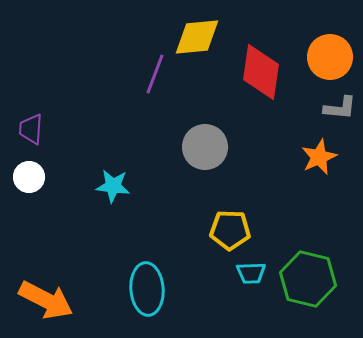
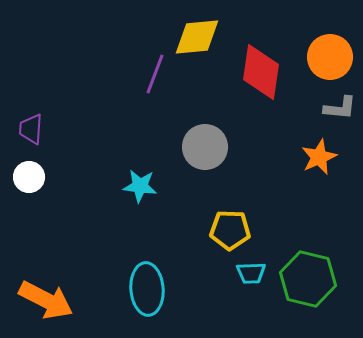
cyan star: moved 27 px right
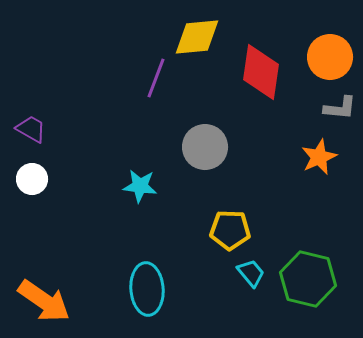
purple line: moved 1 px right, 4 px down
purple trapezoid: rotated 116 degrees clockwise
white circle: moved 3 px right, 2 px down
cyan trapezoid: rotated 128 degrees counterclockwise
orange arrow: moved 2 px left, 1 px down; rotated 8 degrees clockwise
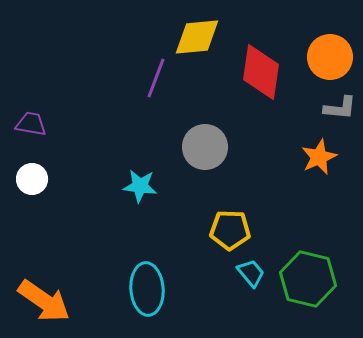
purple trapezoid: moved 5 px up; rotated 20 degrees counterclockwise
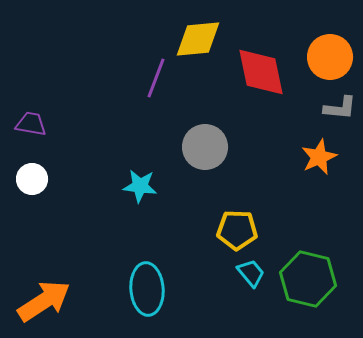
yellow diamond: moved 1 px right, 2 px down
red diamond: rotated 20 degrees counterclockwise
yellow pentagon: moved 7 px right
orange arrow: rotated 68 degrees counterclockwise
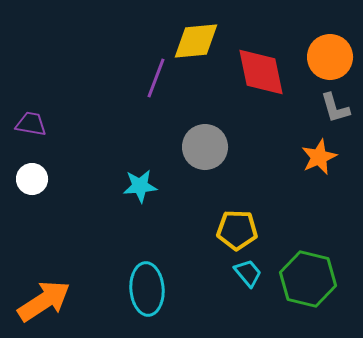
yellow diamond: moved 2 px left, 2 px down
gray L-shape: moved 5 px left; rotated 68 degrees clockwise
cyan star: rotated 12 degrees counterclockwise
cyan trapezoid: moved 3 px left
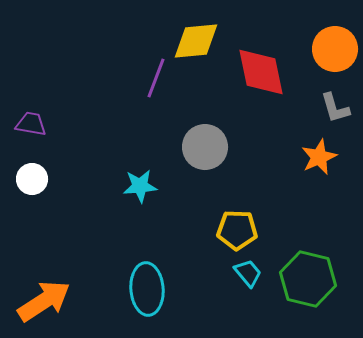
orange circle: moved 5 px right, 8 px up
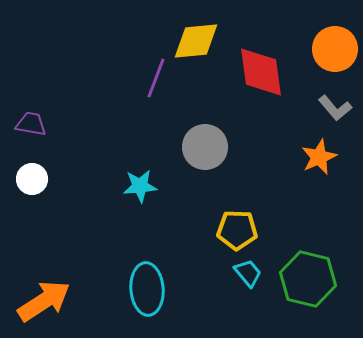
red diamond: rotated 4 degrees clockwise
gray L-shape: rotated 24 degrees counterclockwise
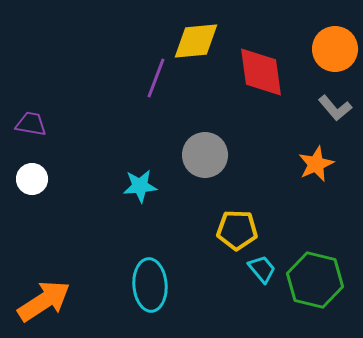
gray circle: moved 8 px down
orange star: moved 3 px left, 7 px down
cyan trapezoid: moved 14 px right, 4 px up
green hexagon: moved 7 px right, 1 px down
cyan ellipse: moved 3 px right, 4 px up
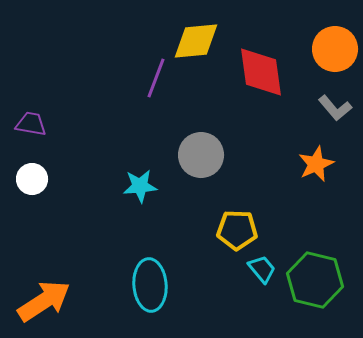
gray circle: moved 4 px left
